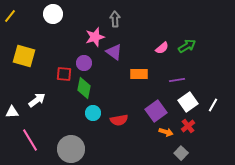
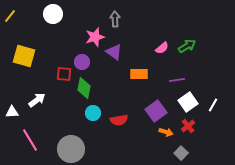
purple circle: moved 2 px left, 1 px up
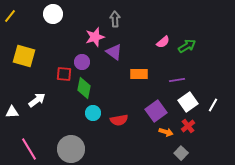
pink semicircle: moved 1 px right, 6 px up
pink line: moved 1 px left, 9 px down
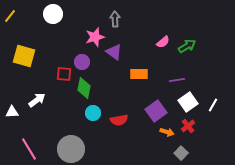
orange arrow: moved 1 px right
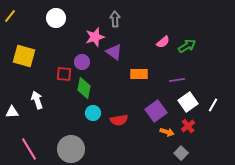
white circle: moved 3 px right, 4 px down
white arrow: rotated 72 degrees counterclockwise
